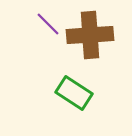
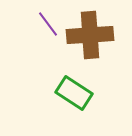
purple line: rotated 8 degrees clockwise
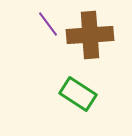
green rectangle: moved 4 px right, 1 px down
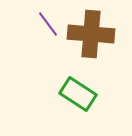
brown cross: moved 1 px right, 1 px up; rotated 9 degrees clockwise
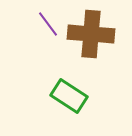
green rectangle: moved 9 px left, 2 px down
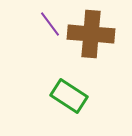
purple line: moved 2 px right
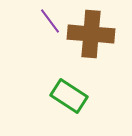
purple line: moved 3 px up
